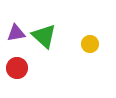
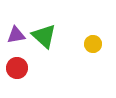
purple triangle: moved 2 px down
yellow circle: moved 3 px right
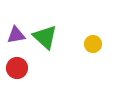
green triangle: moved 1 px right, 1 px down
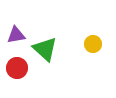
green triangle: moved 12 px down
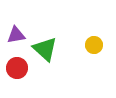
yellow circle: moved 1 px right, 1 px down
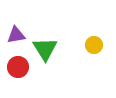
green triangle: rotated 16 degrees clockwise
red circle: moved 1 px right, 1 px up
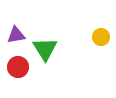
yellow circle: moved 7 px right, 8 px up
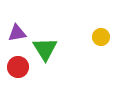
purple triangle: moved 1 px right, 2 px up
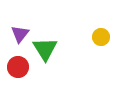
purple triangle: moved 3 px right, 1 px down; rotated 42 degrees counterclockwise
